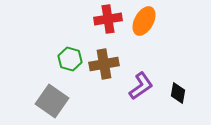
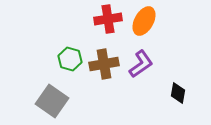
purple L-shape: moved 22 px up
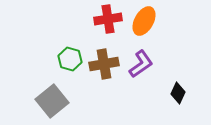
black diamond: rotated 15 degrees clockwise
gray square: rotated 16 degrees clockwise
